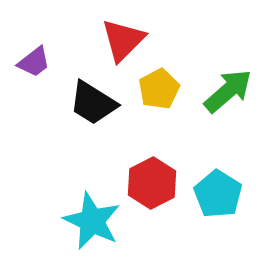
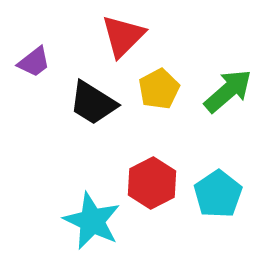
red triangle: moved 4 px up
cyan pentagon: rotated 6 degrees clockwise
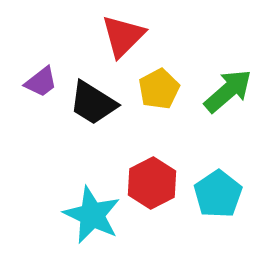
purple trapezoid: moved 7 px right, 20 px down
cyan star: moved 6 px up
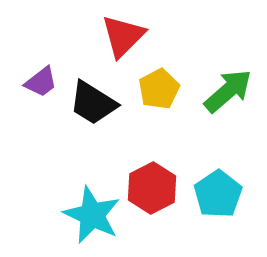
red hexagon: moved 5 px down
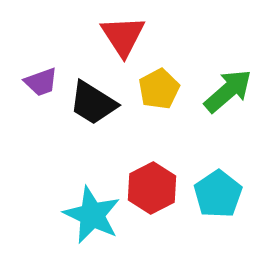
red triangle: rotated 18 degrees counterclockwise
purple trapezoid: rotated 18 degrees clockwise
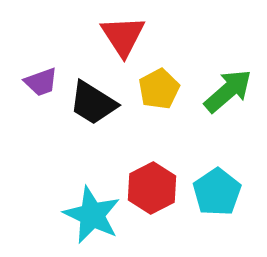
cyan pentagon: moved 1 px left, 2 px up
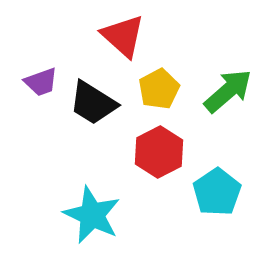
red triangle: rotated 15 degrees counterclockwise
red hexagon: moved 7 px right, 36 px up
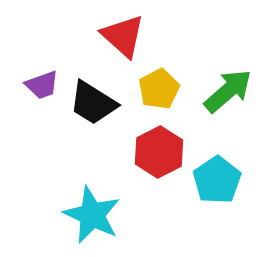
purple trapezoid: moved 1 px right, 3 px down
cyan pentagon: moved 12 px up
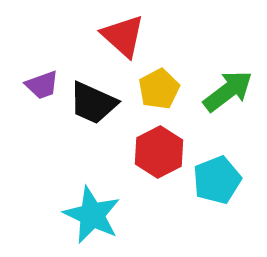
green arrow: rotated 4 degrees clockwise
black trapezoid: rotated 8 degrees counterclockwise
cyan pentagon: rotated 12 degrees clockwise
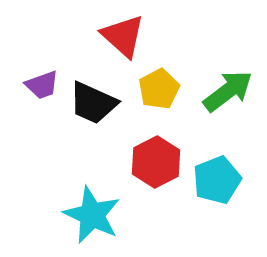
red hexagon: moved 3 px left, 10 px down
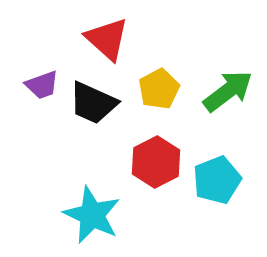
red triangle: moved 16 px left, 3 px down
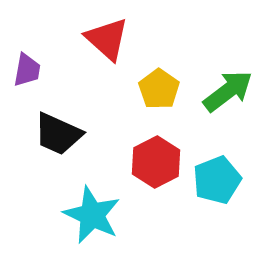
purple trapezoid: moved 15 px left, 15 px up; rotated 60 degrees counterclockwise
yellow pentagon: rotated 9 degrees counterclockwise
black trapezoid: moved 35 px left, 31 px down
